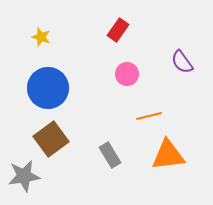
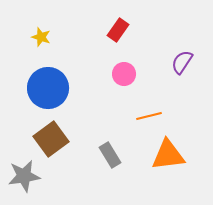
purple semicircle: rotated 70 degrees clockwise
pink circle: moved 3 px left
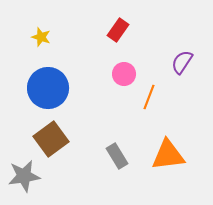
orange line: moved 19 px up; rotated 55 degrees counterclockwise
gray rectangle: moved 7 px right, 1 px down
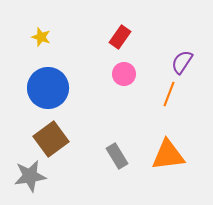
red rectangle: moved 2 px right, 7 px down
orange line: moved 20 px right, 3 px up
gray star: moved 6 px right
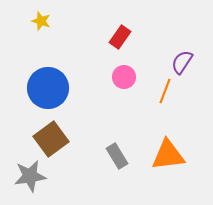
yellow star: moved 16 px up
pink circle: moved 3 px down
orange line: moved 4 px left, 3 px up
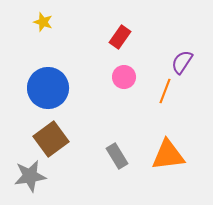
yellow star: moved 2 px right, 1 px down
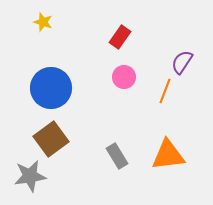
blue circle: moved 3 px right
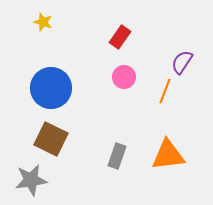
brown square: rotated 28 degrees counterclockwise
gray rectangle: rotated 50 degrees clockwise
gray star: moved 1 px right, 4 px down
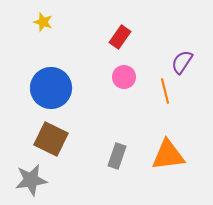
orange line: rotated 35 degrees counterclockwise
